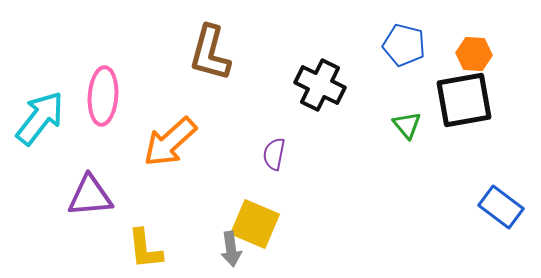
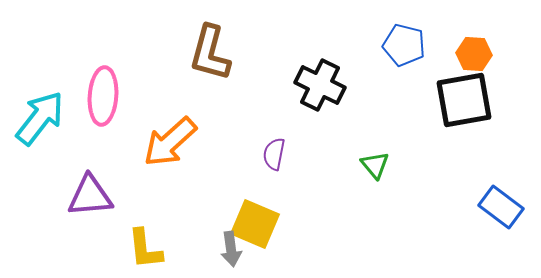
green triangle: moved 32 px left, 40 px down
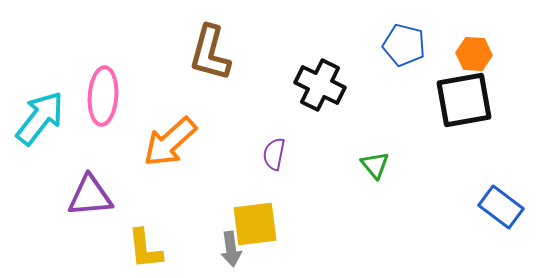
yellow square: rotated 30 degrees counterclockwise
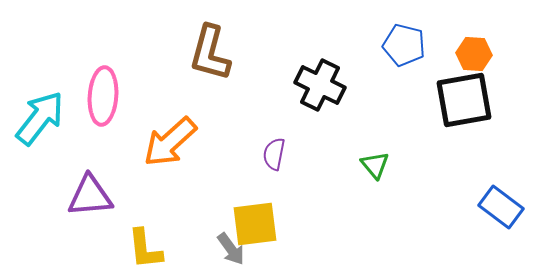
gray arrow: rotated 28 degrees counterclockwise
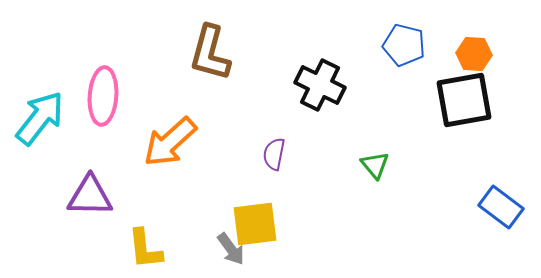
purple triangle: rotated 6 degrees clockwise
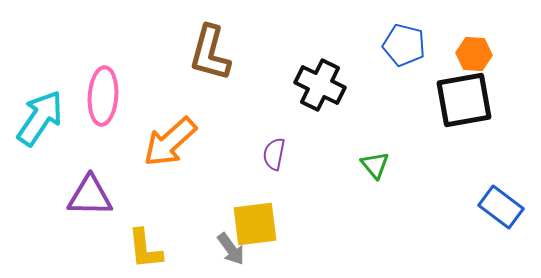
cyan arrow: rotated 4 degrees counterclockwise
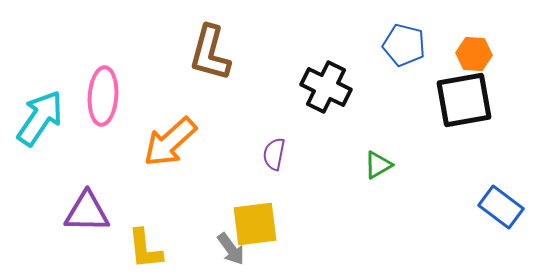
black cross: moved 6 px right, 2 px down
green triangle: moved 3 px right; rotated 40 degrees clockwise
purple triangle: moved 3 px left, 16 px down
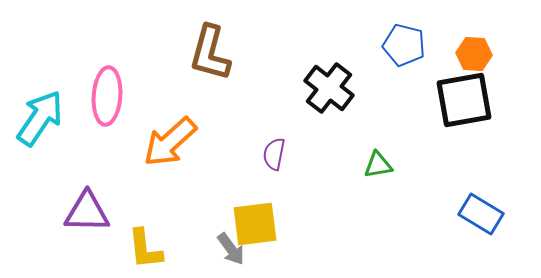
black cross: moved 3 px right, 1 px down; rotated 12 degrees clockwise
pink ellipse: moved 4 px right
green triangle: rotated 20 degrees clockwise
blue rectangle: moved 20 px left, 7 px down; rotated 6 degrees counterclockwise
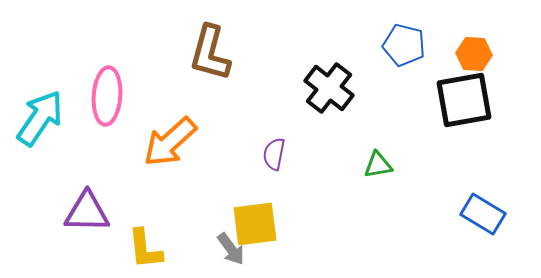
blue rectangle: moved 2 px right
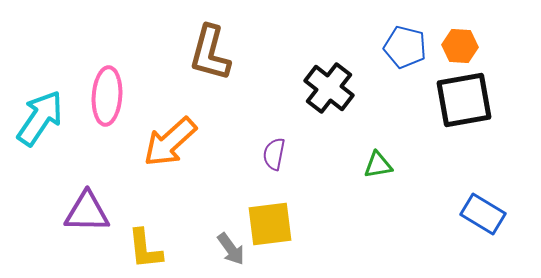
blue pentagon: moved 1 px right, 2 px down
orange hexagon: moved 14 px left, 8 px up
yellow square: moved 15 px right
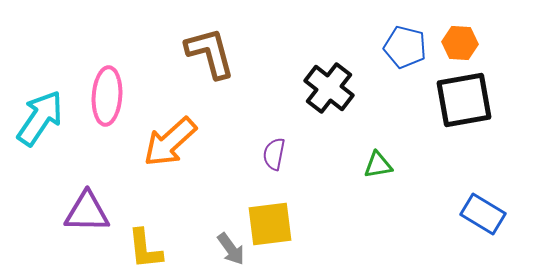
orange hexagon: moved 3 px up
brown L-shape: rotated 150 degrees clockwise
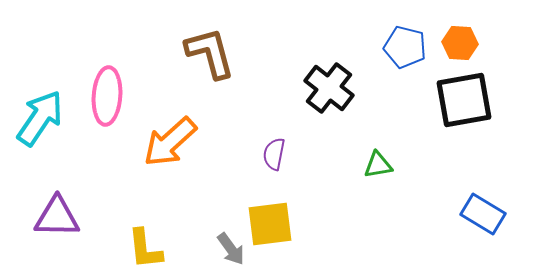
purple triangle: moved 30 px left, 5 px down
